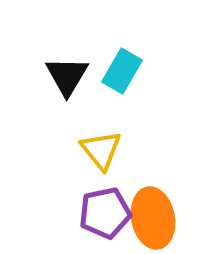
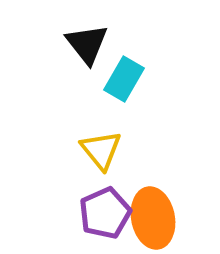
cyan rectangle: moved 2 px right, 8 px down
black triangle: moved 20 px right, 32 px up; rotated 9 degrees counterclockwise
purple pentagon: rotated 12 degrees counterclockwise
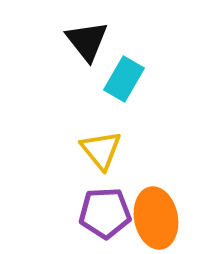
black triangle: moved 3 px up
purple pentagon: rotated 21 degrees clockwise
orange ellipse: moved 3 px right
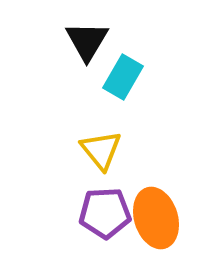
black triangle: rotated 9 degrees clockwise
cyan rectangle: moved 1 px left, 2 px up
orange ellipse: rotated 6 degrees counterclockwise
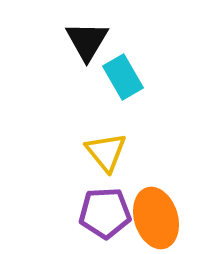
cyan rectangle: rotated 60 degrees counterclockwise
yellow triangle: moved 5 px right, 2 px down
